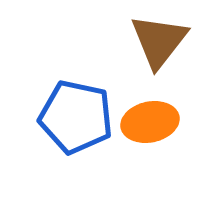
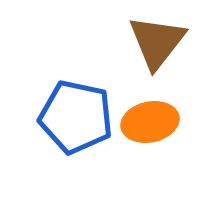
brown triangle: moved 2 px left, 1 px down
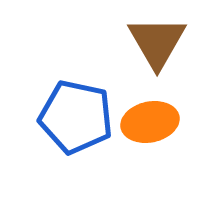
brown triangle: rotated 8 degrees counterclockwise
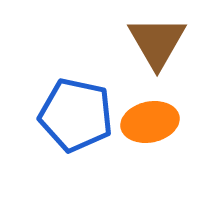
blue pentagon: moved 2 px up
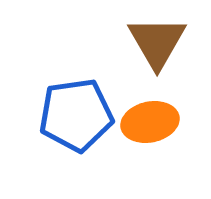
blue pentagon: rotated 20 degrees counterclockwise
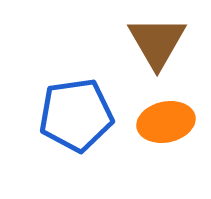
orange ellipse: moved 16 px right
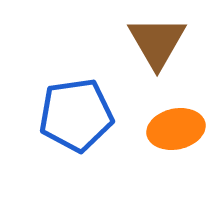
orange ellipse: moved 10 px right, 7 px down
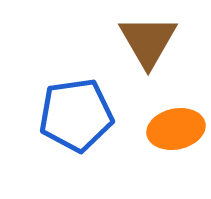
brown triangle: moved 9 px left, 1 px up
